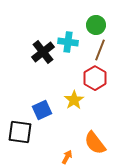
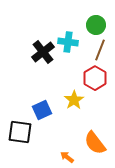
orange arrow: rotated 80 degrees counterclockwise
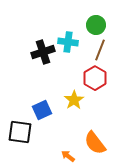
black cross: rotated 20 degrees clockwise
orange arrow: moved 1 px right, 1 px up
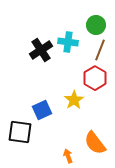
black cross: moved 2 px left, 2 px up; rotated 15 degrees counterclockwise
orange arrow: rotated 32 degrees clockwise
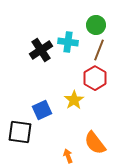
brown line: moved 1 px left
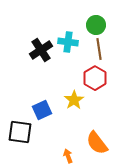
brown line: moved 1 px up; rotated 30 degrees counterclockwise
orange semicircle: moved 2 px right
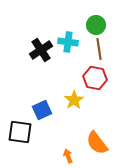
red hexagon: rotated 20 degrees counterclockwise
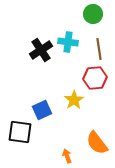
green circle: moved 3 px left, 11 px up
red hexagon: rotated 15 degrees counterclockwise
orange arrow: moved 1 px left
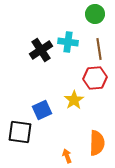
green circle: moved 2 px right
orange semicircle: rotated 140 degrees counterclockwise
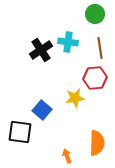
brown line: moved 1 px right, 1 px up
yellow star: moved 1 px right, 2 px up; rotated 24 degrees clockwise
blue square: rotated 24 degrees counterclockwise
